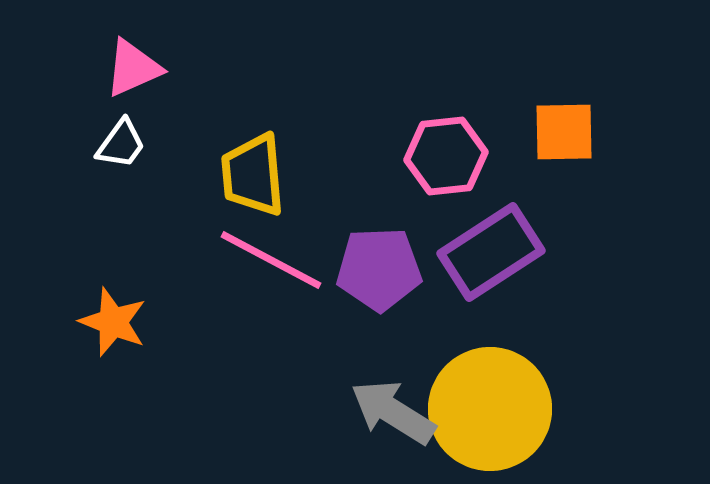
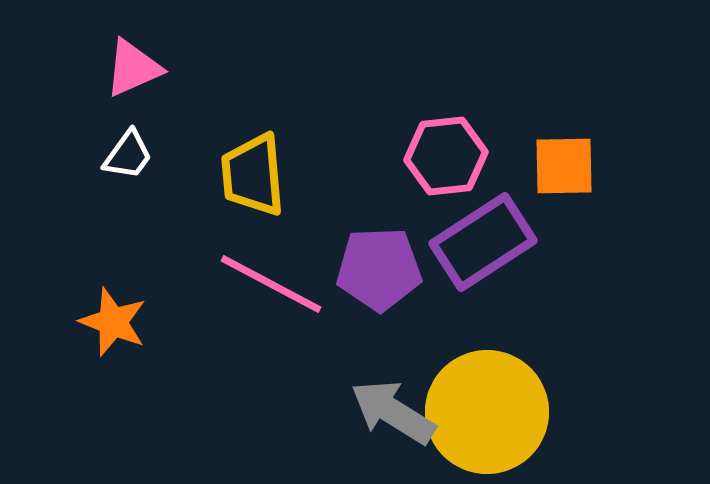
orange square: moved 34 px down
white trapezoid: moved 7 px right, 11 px down
purple rectangle: moved 8 px left, 10 px up
pink line: moved 24 px down
yellow circle: moved 3 px left, 3 px down
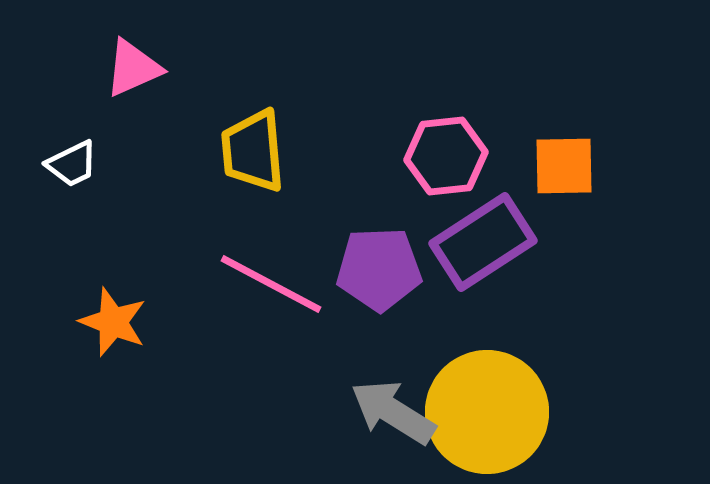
white trapezoid: moved 56 px left, 9 px down; rotated 28 degrees clockwise
yellow trapezoid: moved 24 px up
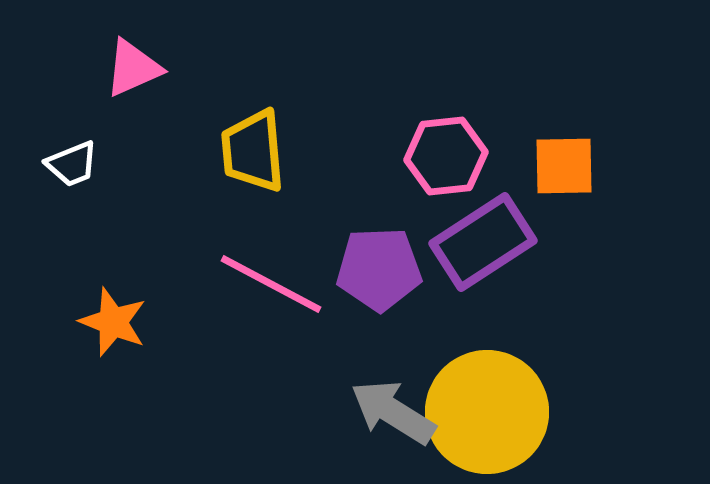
white trapezoid: rotated 4 degrees clockwise
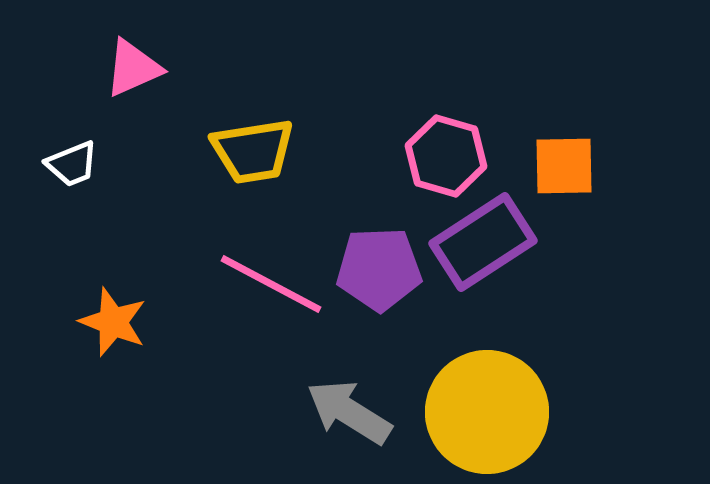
yellow trapezoid: rotated 94 degrees counterclockwise
pink hexagon: rotated 22 degrees clockwise
gray arrow: moved 44 px left
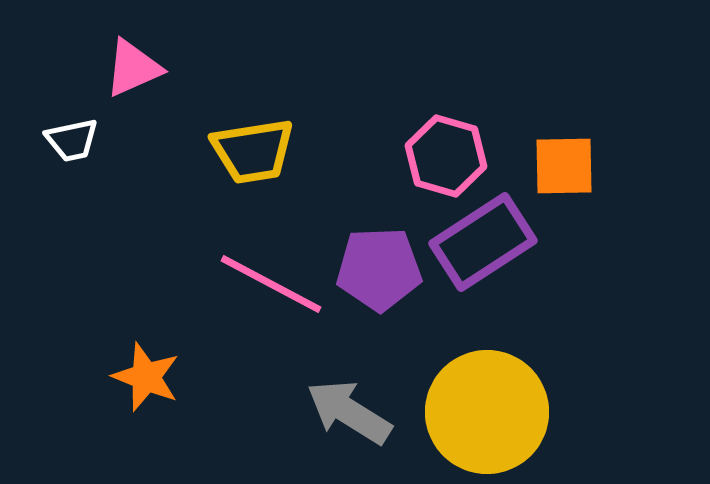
white trapezoid: moved 24 px up; rotated 10 degrees clockwise
orange star: moved 33 px right, 55 px down
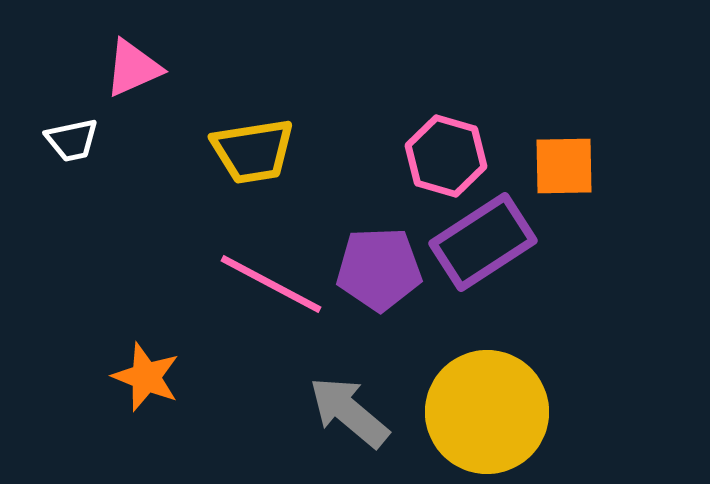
gray arrow: rotated 8 degrees clockwise
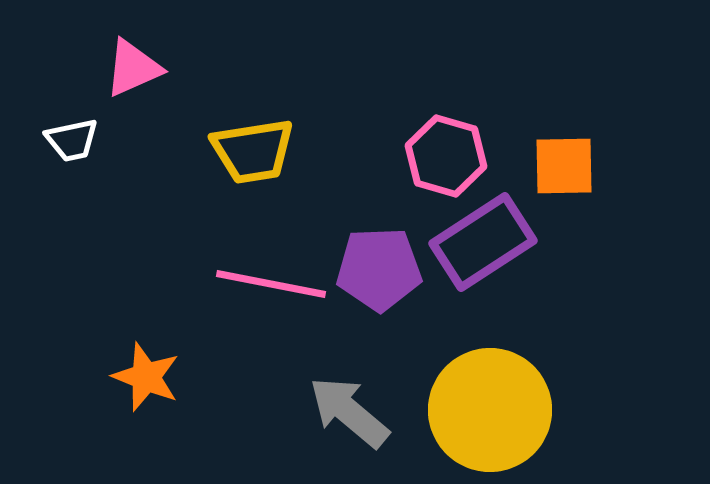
pink line: rotated 17 degrees counterclockwise
yellow circle: moved 3 px right, 2 px up
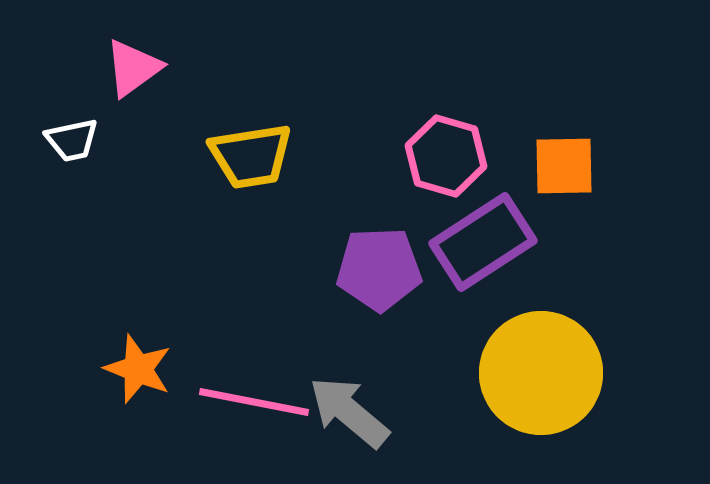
pink triangle: rotated 12 degrees counterclockwise
yellow trapezoid: moved 2 px left, 5 px down
pink line: moved 17 px left, 118 px down
orange star: moved 8 px left, 8 px up
yellow circle: moved 51 px right, 37 px up
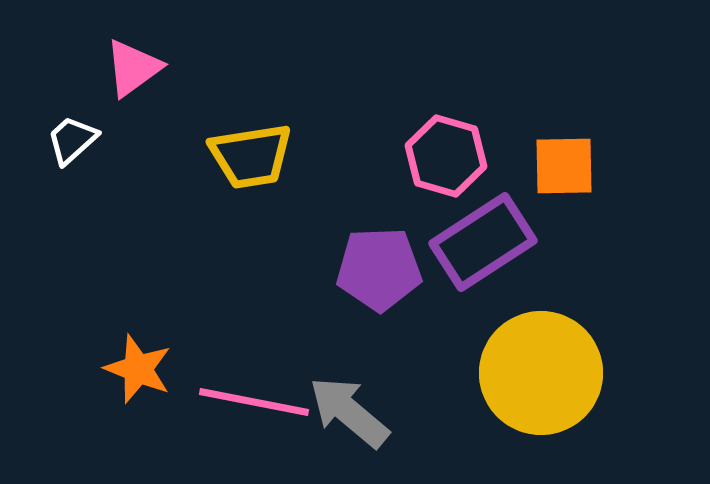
white trapezoid: rotated 150 degrees clockwise
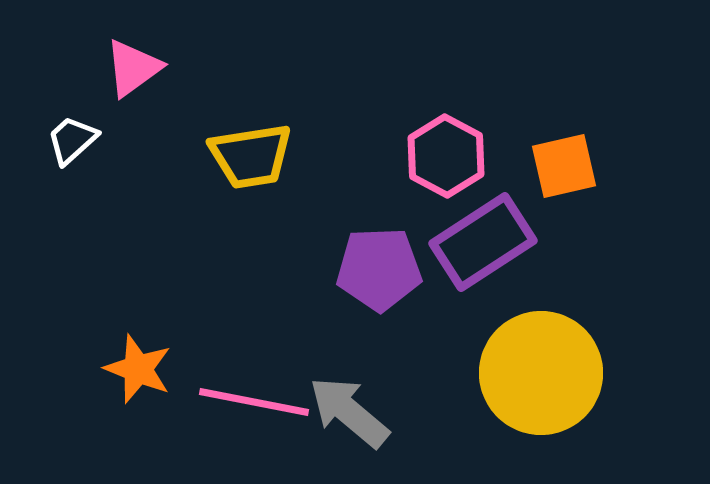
pink hexagon: rotated 12 degrees clockwise
orange square: rotated 12 degrees counterclockwise
